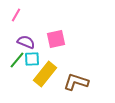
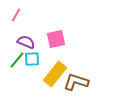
yellow rectangle: moved 10 px right
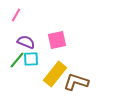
pink square: moved 1 px right, 1 px down
cyan square: moved 1 px left
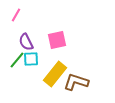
purple semicircle: rotated 138 degrees counterclockwise
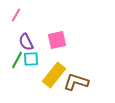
green line: rotated 12 degrees counterclockwise
yellow rectangle: moved 1 px left, 1 px down
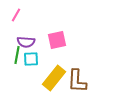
purple semicircle: rotated 60 degrees counterclockwise
green line: moved 5 px up; rotated 18 degrees counterclockwise
yellow rectangle: moved 3 px down
brown L-shape: moved 1 px right, 1 px up; rotated 105 degrees counterclockwise
